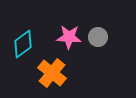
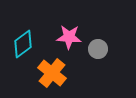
gray circle: moved 12 px down
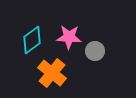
cyan diamond: moved 9 px right, 4 px up
gray circle: moved 3 px left, 2 px down
